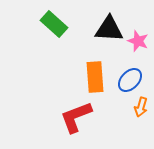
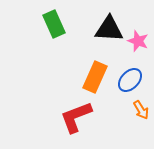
green rectangle: rotated 24 degrees clockwise
orange rectangle: rotated 28 degrees clockwise
orange arrow: moved 3 px down; rotated 48 degrees counterclockwise
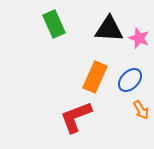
pink star: moved 1 px right, 3 px up
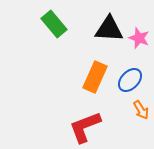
green rectangle: rotated 16 degrees counterclockwise
red L-shape: moved 9 px right, 10 px down
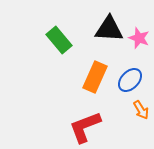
green rectangle: moved 5 px right, 16 px down
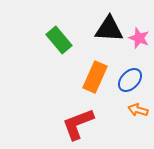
orange arrow: moved 3 px left; rotated 138 degrees clockwise
red L-shape: moved 7 px left, 3 px up
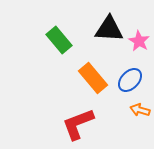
pink star: moved 3 px down; rotated 10 degrees clockwise
orange rectangle: moved 2 px left, 1 px down; rotated 64 degrees counterclockwise
orange arrow: moved 2 px right
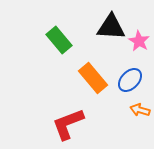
black triangle: moved 2 px right, 2 px up
red L-shape: moved 10 px left
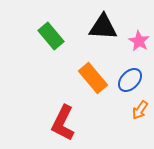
black triangle: moved 8 px left
green rectangle: moved 8 px left, 4 px up
orange arrow: rotated 72 degrees counterclockwise
red L-shape: moved 5 px left, 1 px up; rotated 42 degrees counterclockwise
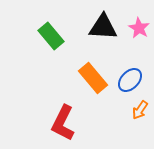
pink star: moved 13 px up
